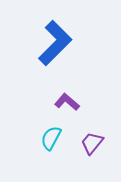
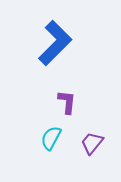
purple L-shape: rotated 55 degrees clockwise
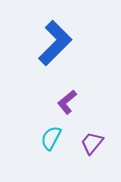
purple L-shape: rotated 135 degrees counterclockwise
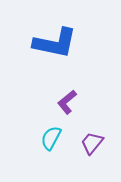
blue L-shape: rotated 57 degrees clockwise
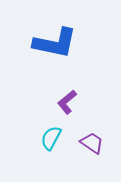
purple trapezoid: rotated 85 degrees clockwise
